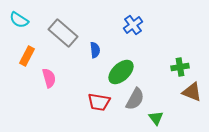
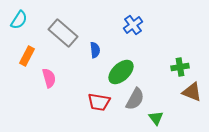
cyan semicircle: rotated 90 degrees counterclockwise
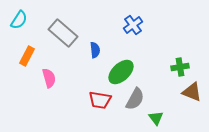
red trapezoid: moved 1 px right, 2 px up
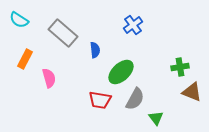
cyan semicircle: rotated 90 degrees clockwise
orange rectangle: moved 2 px left, 3 px down
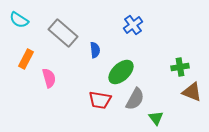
orange rectangle: moved 1 px right
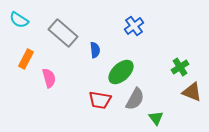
blue cross: moved 1 px right, 1 px down
green cross: rotated 24 degrees counterclockwise
